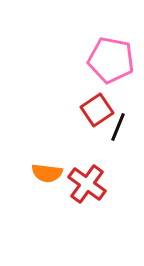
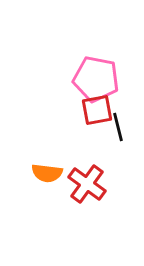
pink pentagon: moved 15 px left, 19 px down
red square: rotated 24 degrees clockwise
black line: rotated 36 degrees counterclockwise
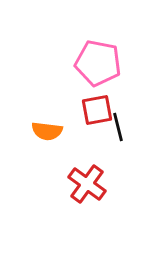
pink pentagon: moved 2 px right, 16 px up
orange semicircle: moved 42 px up
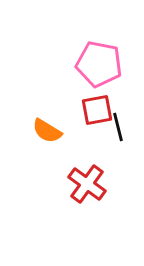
pink pentagon: moved 1 px right, 1 px down
orange semicircle: rotated 24 degrees clockwise
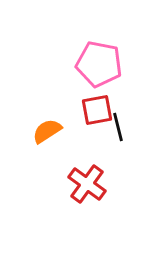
orange semicircle: rotated 116 degrees clockwise
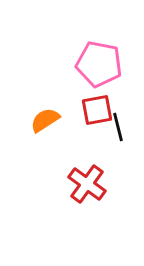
orange semicircle: moved 2 px left, 11 px up
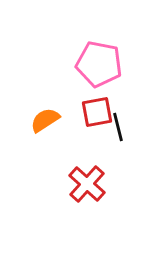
red square: moved 2 px down
red cross: rotated 6 degrees clockwise
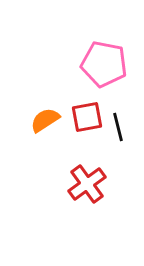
pink pentagon: moved 5 px right
red square: moved 10 px left, 5 px down
red cross: rotated 12 degrees clockwise
